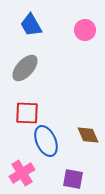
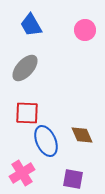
brown diamond: moved 6 px left
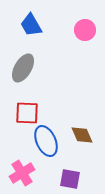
gray ellipse: moved 2 px left; rotated 12 degrees counterclockwise
purple square: moved 3 px left
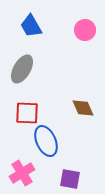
blue trapezoid: moved 1 px down
gray ellipse: moved 1 px left, 1 px down
brown diamond: moved 1 px right, 27 px up
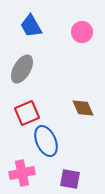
pink circle: moved 3 px left, 2 px down
red square: rotated 25 degrees counterclockwise
pink cross: rotated 20 degrees clockwise
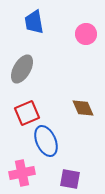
blue trapezoid: moved 3 px right, 4 px up; rotated 20 degrees clockwise
pink circle: moved 4 px right, 2 px down
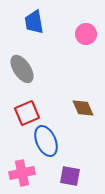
gray ellipse: rotated 64 degrees counterclockwise
purple square: moved 3 px up
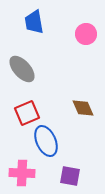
gray ellipse: rotated 8 degrees counterclockwise
pink cross: rotated 15 degrees clockwise
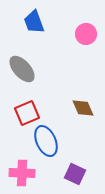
blue trapezoid: rotated 10 degrees counterclockwise
purple square: moved 5 px right, 2 px up; rotated 15 degrees clockwise
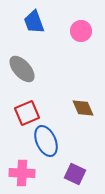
pink circle: moved 5 px left, 3 px up
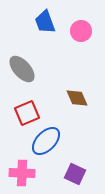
blue trapezoid: moved 11 px right
brown diamond: moved 6 px left, 10 px up
blue ellipse: rotated 68 degrees clockwise
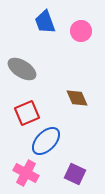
gray ellipse: rotated 16 degrees counterclockwise
pink cross: moved 4 px right; rotated 25 degrees clockwise
